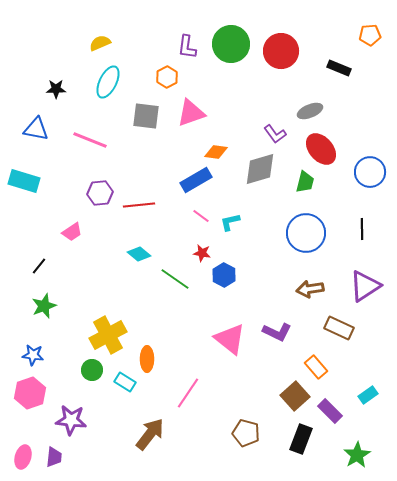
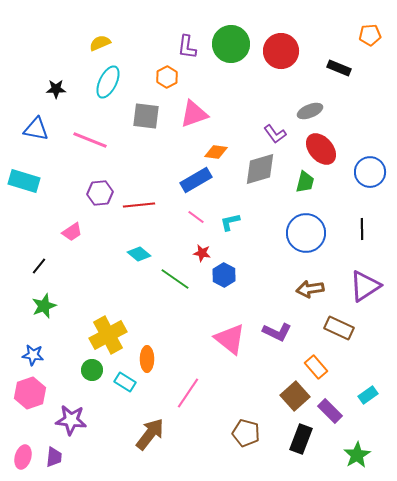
pink triangle at (191, 113): moved 3 px right, 1 px down
pink line at (201, 216): moved 5 px left, 1 px down
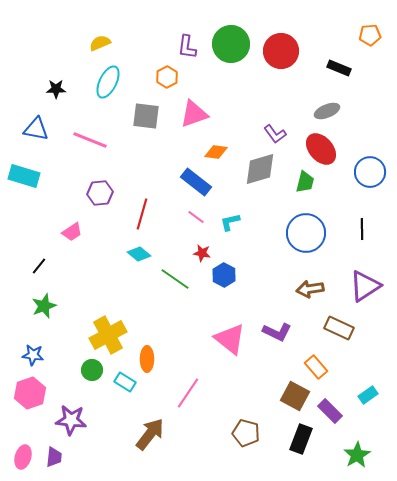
gray ellipse at (310, 111): moved 17 px right
blue rectangle at (196, 180): moved 2 px down; rotated 68 degrees clockwise
cyan rectangle at (24, 181): moved 5 px up
red line at (139, 205): moved 3 px right, 9 px down; rotated 68 degrees counterclockwise
brown square at (295, 396): rotated 20 degrees counterclockwise
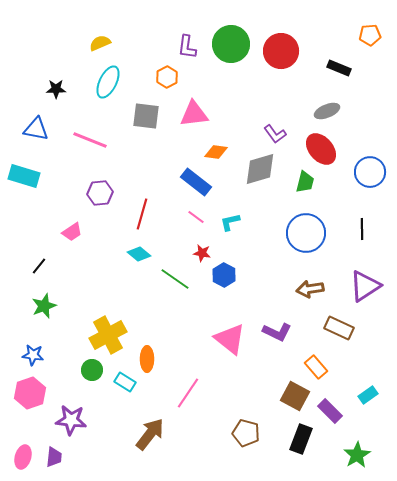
pink triangle at (194, 114): rotated 12 degrees clockwise
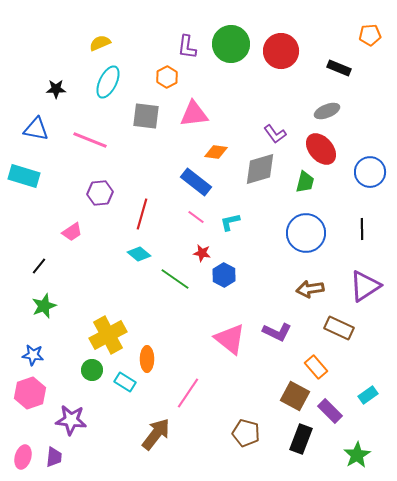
brown arrow at (150, 434): moved 6 px right
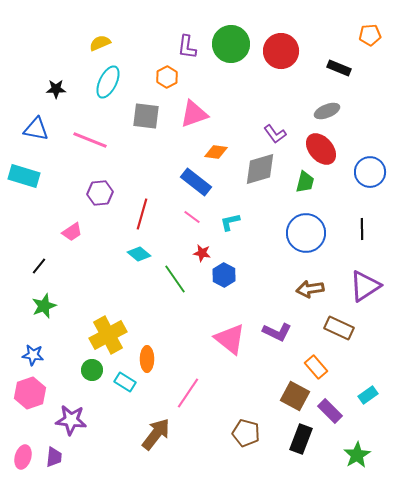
pink triangle at (194, 114): rotated 12 degrees counterclockwise
pink line at (196, 217): moved 4 px left
green line at (175, 279): rotated 20 degrees clockwise
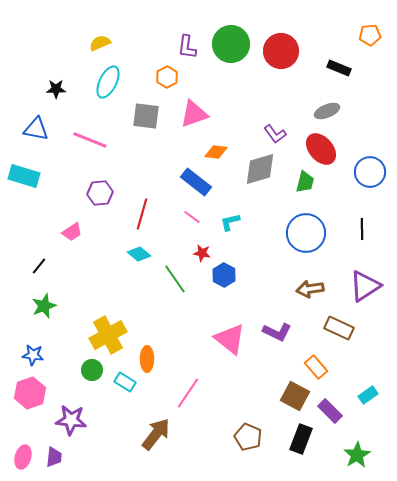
brown pentagon at (246, 433): moved 2 px right, 4 px down; rotated 8 degrees clockwise
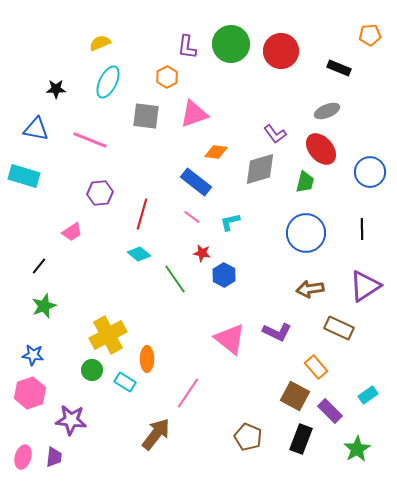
green star at (357, 455): moved 6 px up
